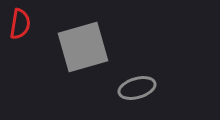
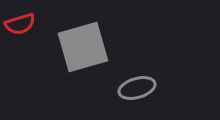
red semicircle: rotated 64 degrees clockwise
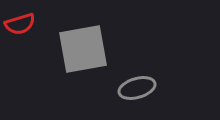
gray square: moved 2 px down; rotated 6 degrees clockwise
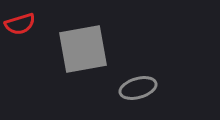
gray ellipse: moved 1 px right
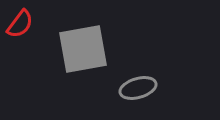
red semicircle: rotated 36 degrees counterclockwise
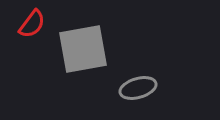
red semicircle: moved 12 px right
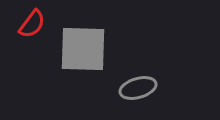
gray square: rotated 12 degrees clockwise
